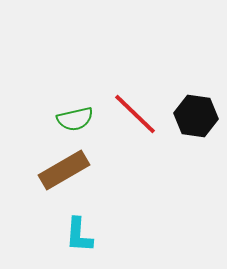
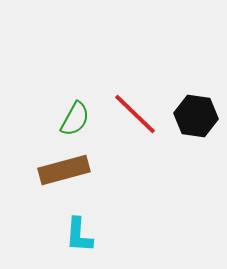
green semicircle: rotated 48 degrees counterclockwise
brown rectangle: rotated 15 degrees clockwise
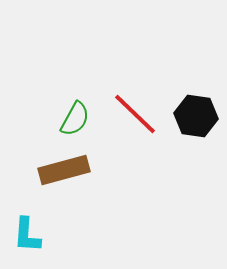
cyan L-shape: moved 52 px left
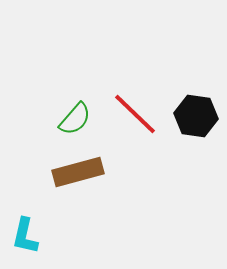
green semicircle: rotated 12 degrees clockwise
brown rectangle: moved 14 px right, 2 px down
cyan L-shape: moved 2 px left, 1 px down; rotated 9 degrees clockwise
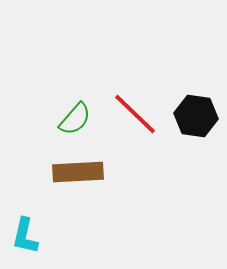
brown rectangle: rotated 12 degrees clockwise
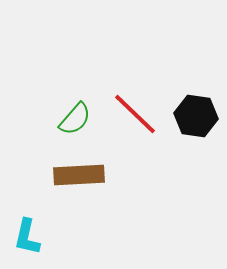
brown rectangle: moved 1 px right, 3 px down
cyan L-shape: moved 2 px right, 1 px down
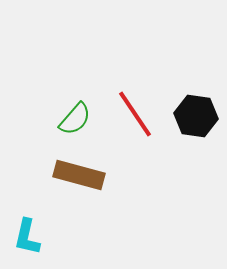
red line: rotated 12 degrees clockwise
brown rectangle: rotated 18 degrees clockwise
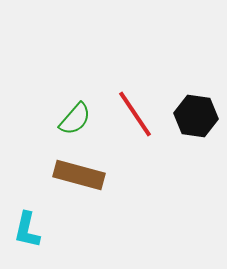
cyan L-shape: moved 7 px up
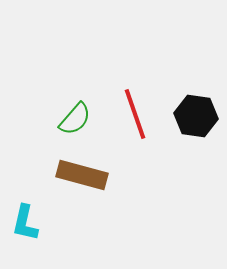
red line: rotated 15 degrees clockwise
brown rectangle: moved 3 px right
cyan L-shape: moved 2 px left, 7 px up
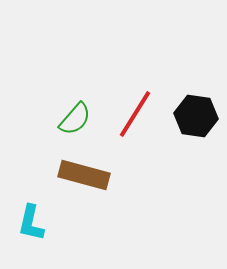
red line: rotated 51 degrees clockwise
brown rectangle: moved 2 px right
cyan L-shape: moved 6 px right
